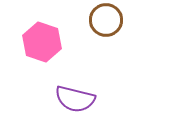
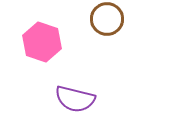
brown circle: moved 1 px right, 1 px up
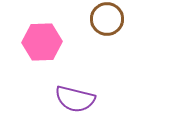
pink hexagon: rotated 21 degrees counterclockwise
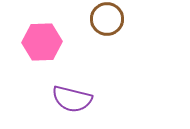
purple semicircle: moved 3 px left
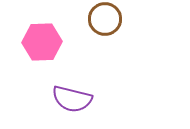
brown circle: moved 2 px left
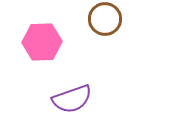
purple semicircle: rotated 33 degrees counterclockwise
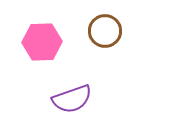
brown circle: moved 12 px down
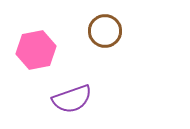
pink hexagon: moved 6 px left, 8 px down; rotated 9 degrees counterclockwise
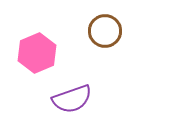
pink hexagon: moved 1 px right, 3 px down; rotated 12 degrees counterclockwise
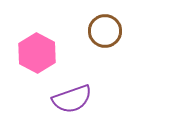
pink hexagon: rotated 9 degrees counterclockwise
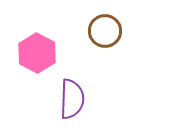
purple semicircle: rotated 69 degrees counterclockwise
